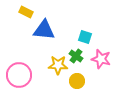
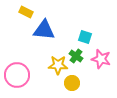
pink circle: moved 2 px left
yellow circle: moved 5 px left, 2 px down
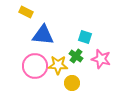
blue triangle: moved 1 px left, 5 px down
pink circle: moved 18 px right, 9 px up
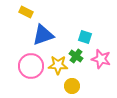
blue triangle: rotated 25 degrees counterclockwise
pink circle: moved 4 px left
yellow circle: moved 3 px down
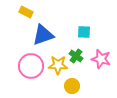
cyan square: moved 1 px left, 5 px up; rotated 16 degrees counterclockwise
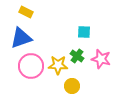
blue triangle: moved 22 px left, 3 px down
green cross: moved 1 px right
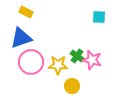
cyan square: moved 15 px right, 15 px up
pink star: moved 9 px left, 1 px down
pink circle: moved 4 px up
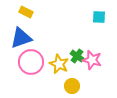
yellow star: moved 1 px right, 1 px up; rotated 24 degrees clockwise
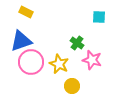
blue triangle: moved 3 px down
green cross: moved 13 px up
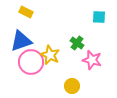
yellow star: moved 9 px left, 9 px up
